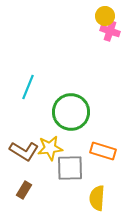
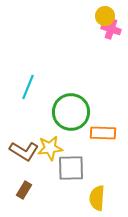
pink cross: moved 1 px right, 2 px up
orange rectangle: moved 18 px up; rotated 15 degrees counterclockwise
gray square: moved 1 px right
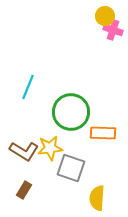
pink cross: moved 2 px right, 1 px down
gray square: rotated 20 degrees clockwise
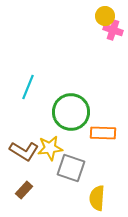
brown rectangle: rotated 12 degrees clockwise
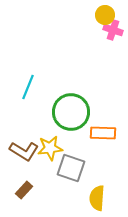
yellow circle: moved 1 px up
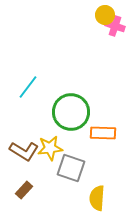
pink cross: moved 2 px right, 4 px up
cyan line: rotated 15 degrees clockwise
